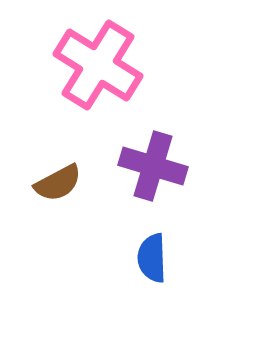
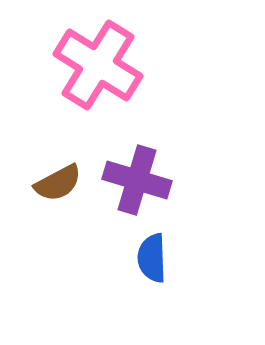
purple cross: moved 16 px left, 14 px down
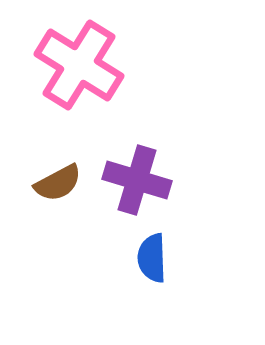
pink cross: moved 19 px left
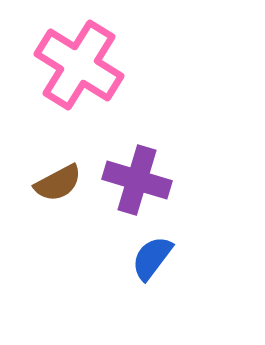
blue semicircle: rotated 39 degrees clockwise
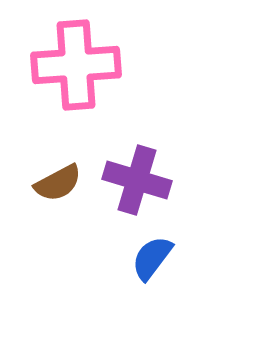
pink cross: moved 3 px left; rotated 36 degrees counterclockwise
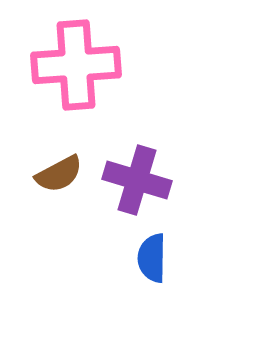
brown semicircle: moved 1 px right, 9 px up
blue semicircle: rotated 36 degrees counterclockwise
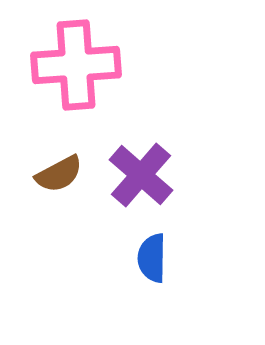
purple cross: moved 4 px right, 5 px up; rotated 24 degrees clockwise
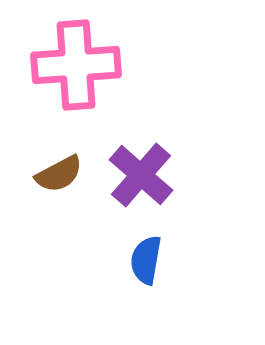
blue semicircle: moved 6 px left, 2 px down; rotated 9 degrees clockwise
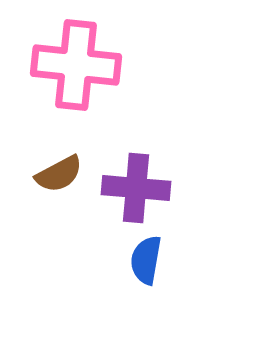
pink cross: rotated 10 degrees clockwise
purple cross: moved 5 px left, 13 px down; rotated 36 degrees counterclockwise
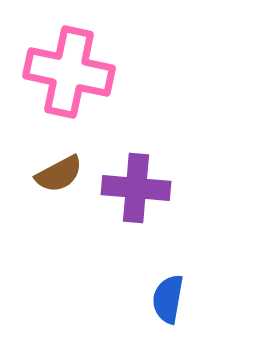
pink cross: moved 7 px left, 7 px down; rotated 6 degrees clockwise
blue semicircle: moved 22 px right, 39 px down
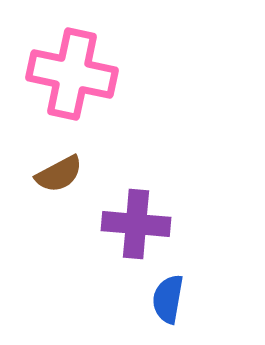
pink cross: moved 3 px right, 2 px down
purple cross: moved 36 px down
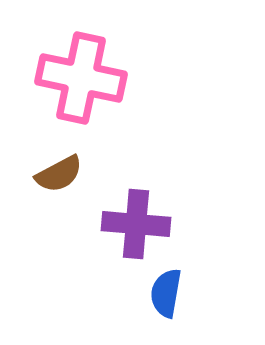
pink cross: moved 9 px right, 4 px down
blue semicircle: moved 2 px left, 6 px up
